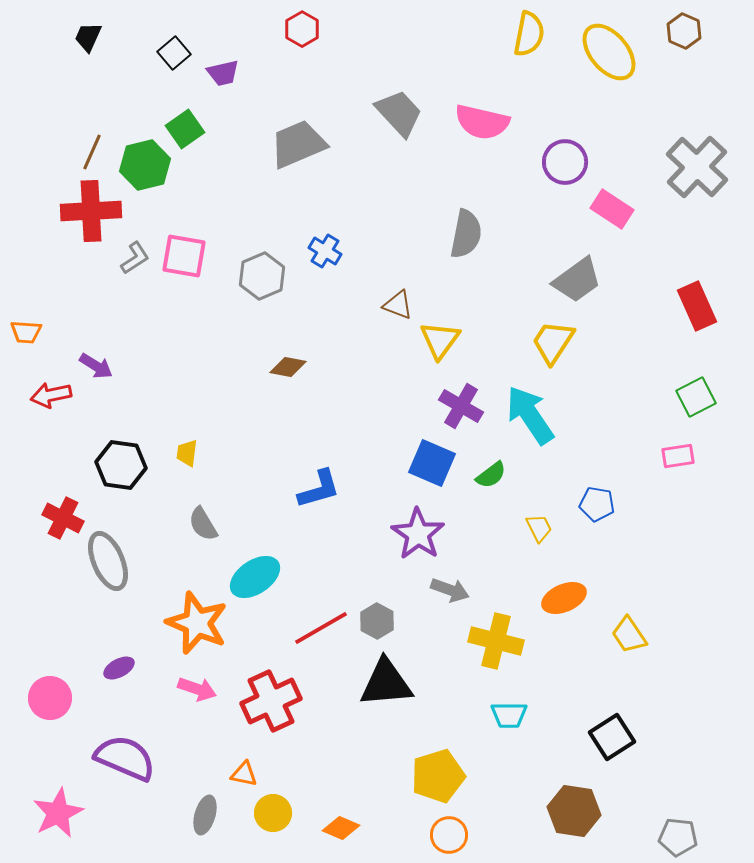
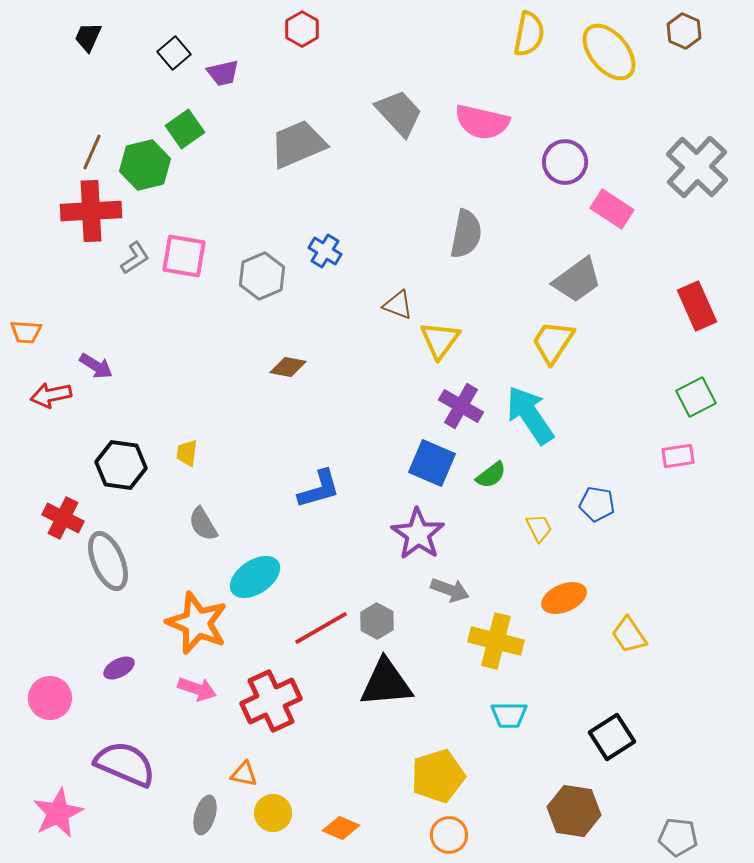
purple semicircle at (125, 758): moved 6 px down
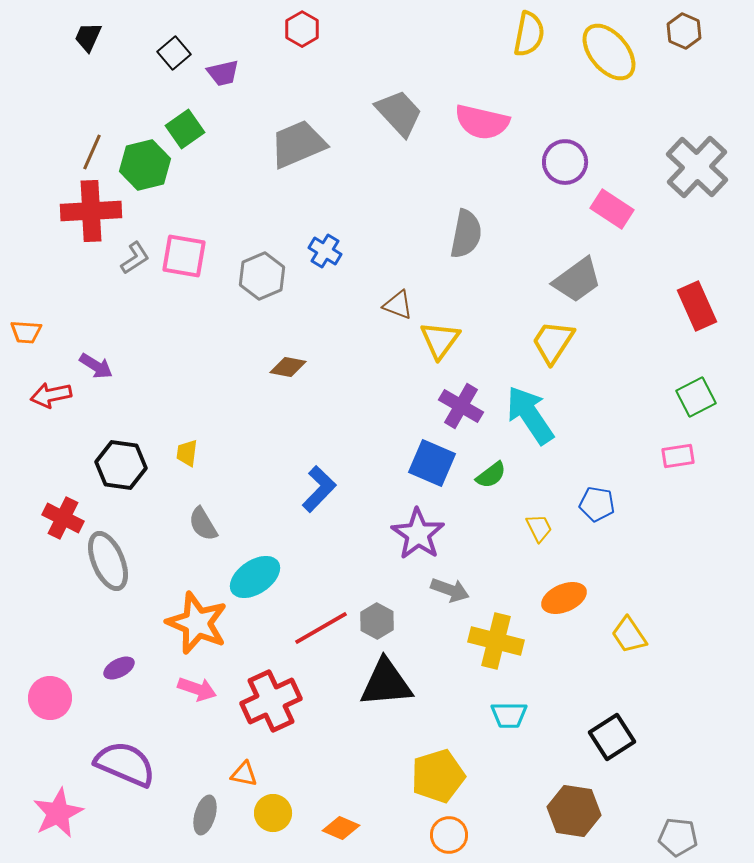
blue L-shape at (319, 489): rotated 30 degrees counterclockwise
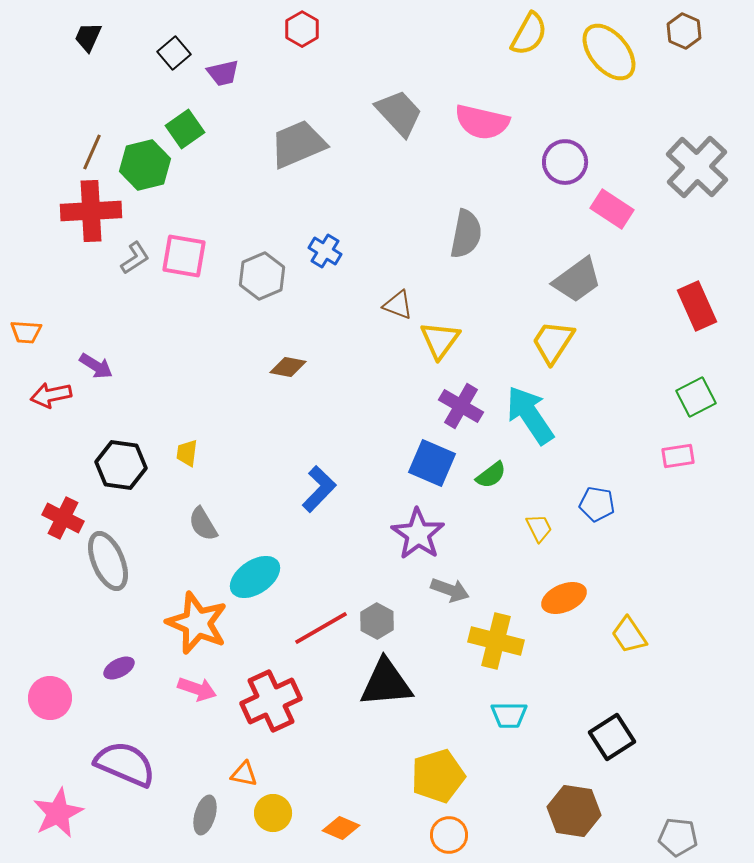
yellow semicircle at (529, 34): rotated 18 degrees clockwise
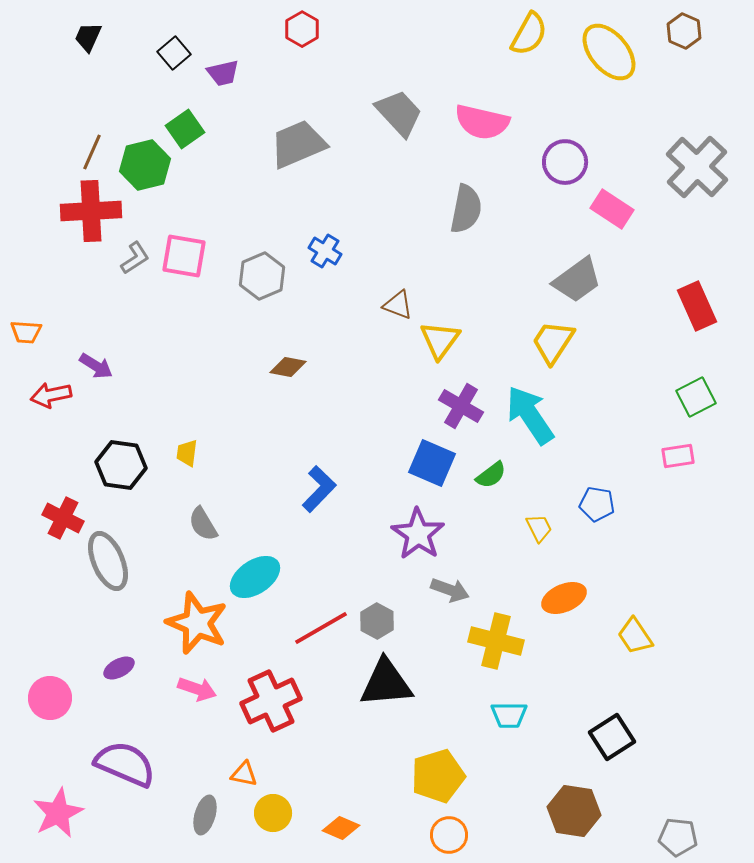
gray semicircle at (466, 234): moved 25 px up
yellow trapezoid at (629, 635): moved 6 px right, 1 px down
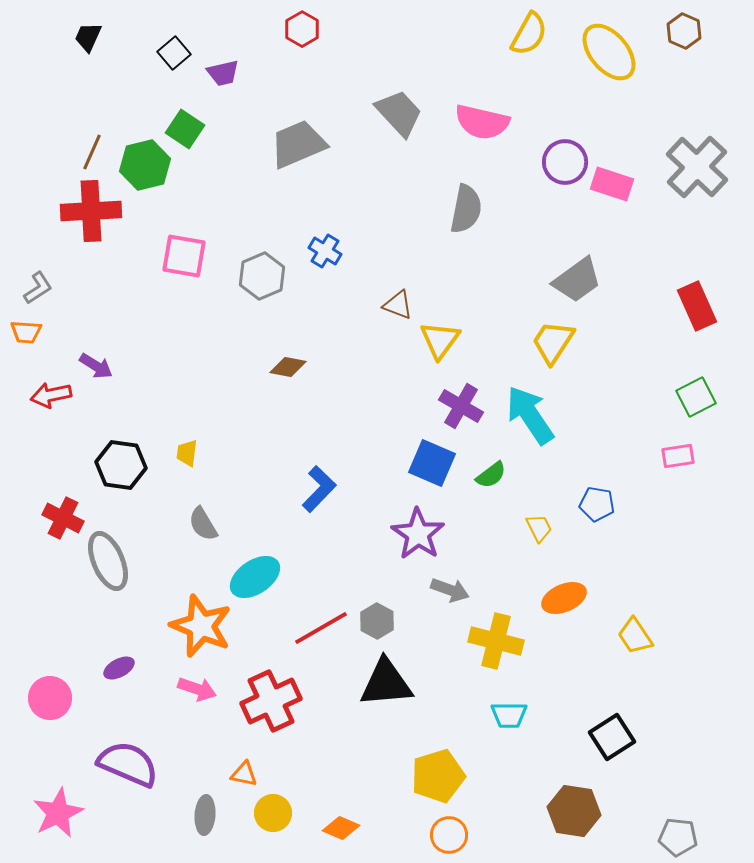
green square at (185, 129): rotated 21 degrees counterclockwise
pink rectangle at (612, 209): moved 25 px up; rotated 15 degrees counterclockwise
gray L-shape at (135, 258): moved 97 px left, 30 px down
orange star at (197, 623): moved 4 px right, 3 px down
purple semicircle at (125, 764): moved 3 px right
gray ellipse at (205, 815): rotated 12 degrees counterclockwise
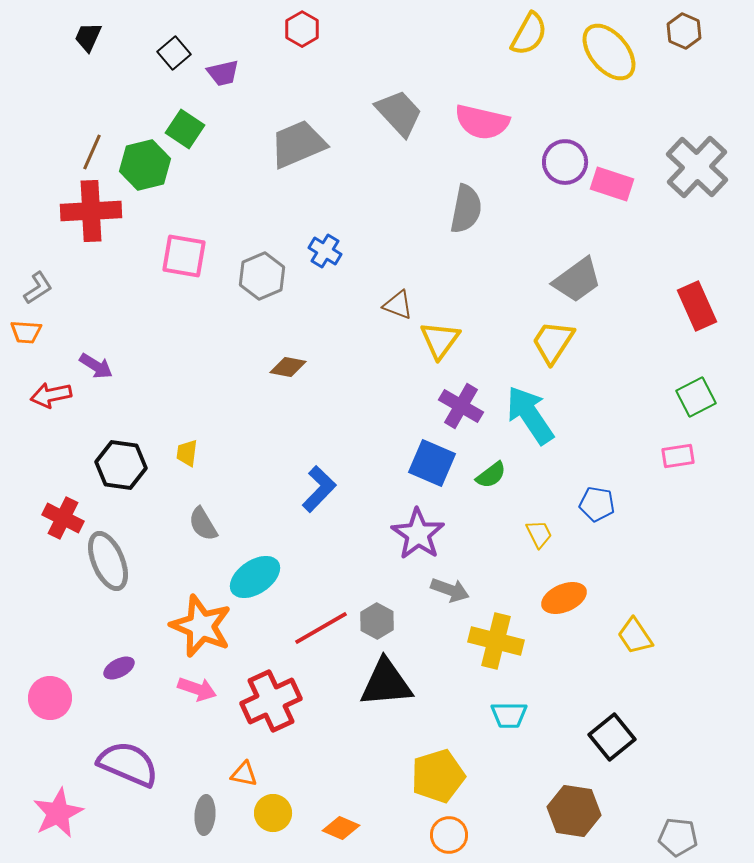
yellow trapezoid at (539, 528): moved 6 px down
black square at (612, 737): rotated 6 degrees counterclockwise
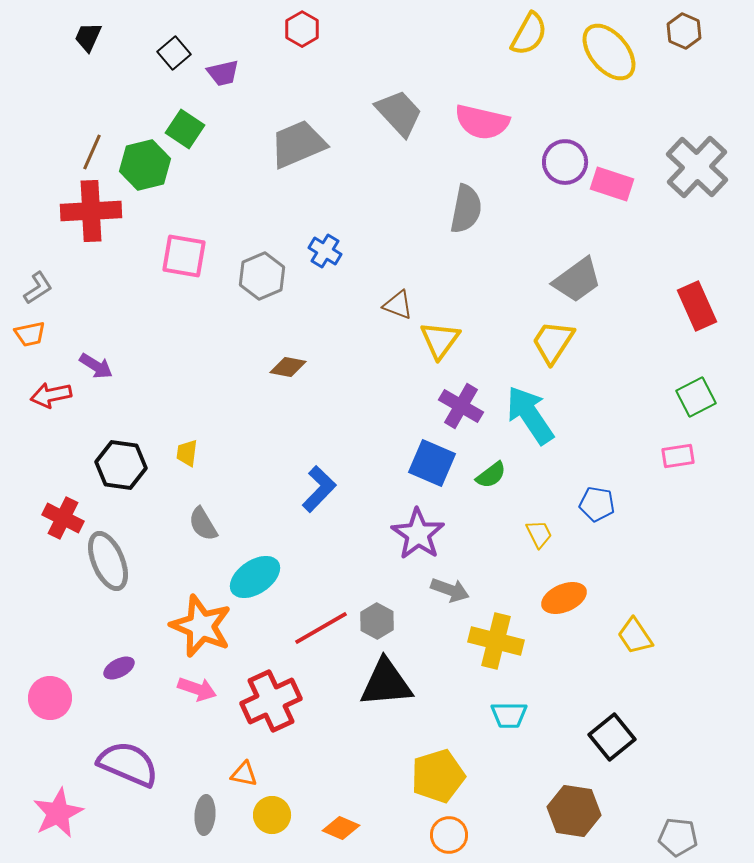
orange trapezoid at (26, 332): moved 4 px right, 2 px down; rotated 16 degrees counterclockwise
yellow circle at (273, 813): moved 1 px left, 2 px down
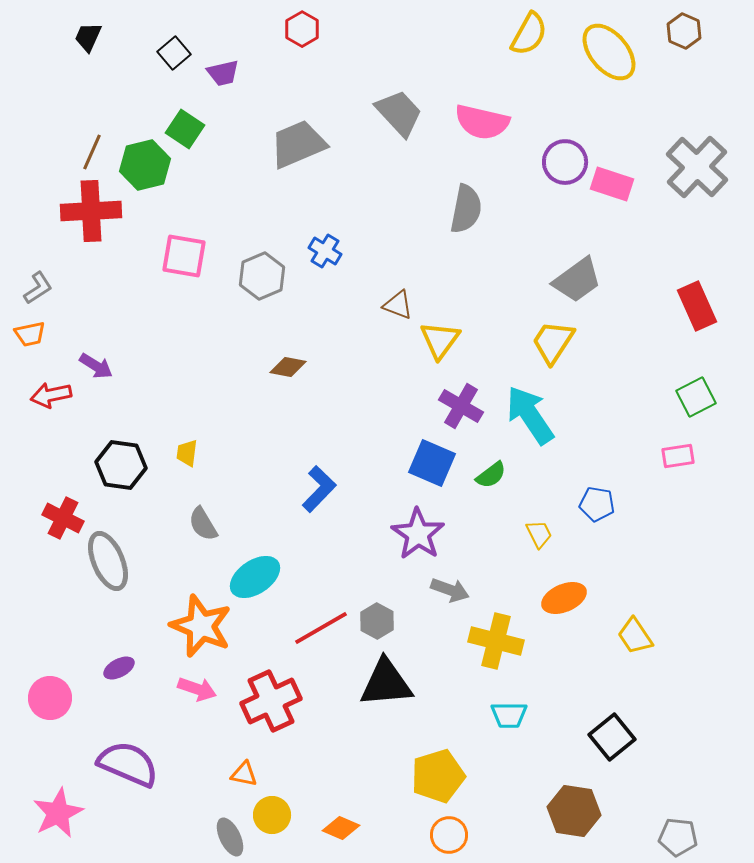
gray ellipse at (205, 815): moved 25 px right, 22 px down; rotated 30 degrees counterclockwise
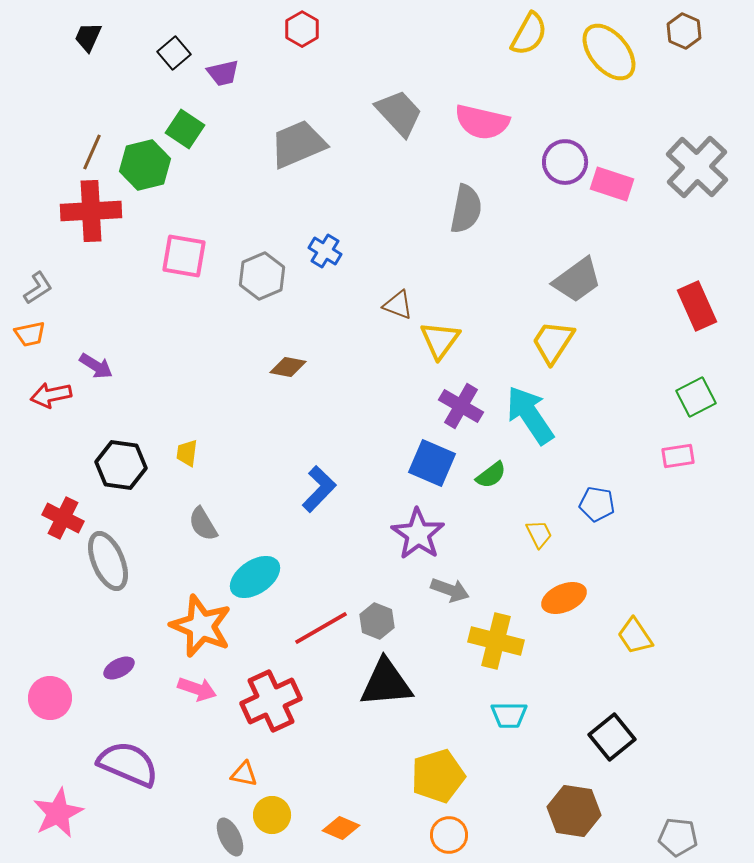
gray hexagon at (377, 621): rotated 8 degrees counterclockwise
